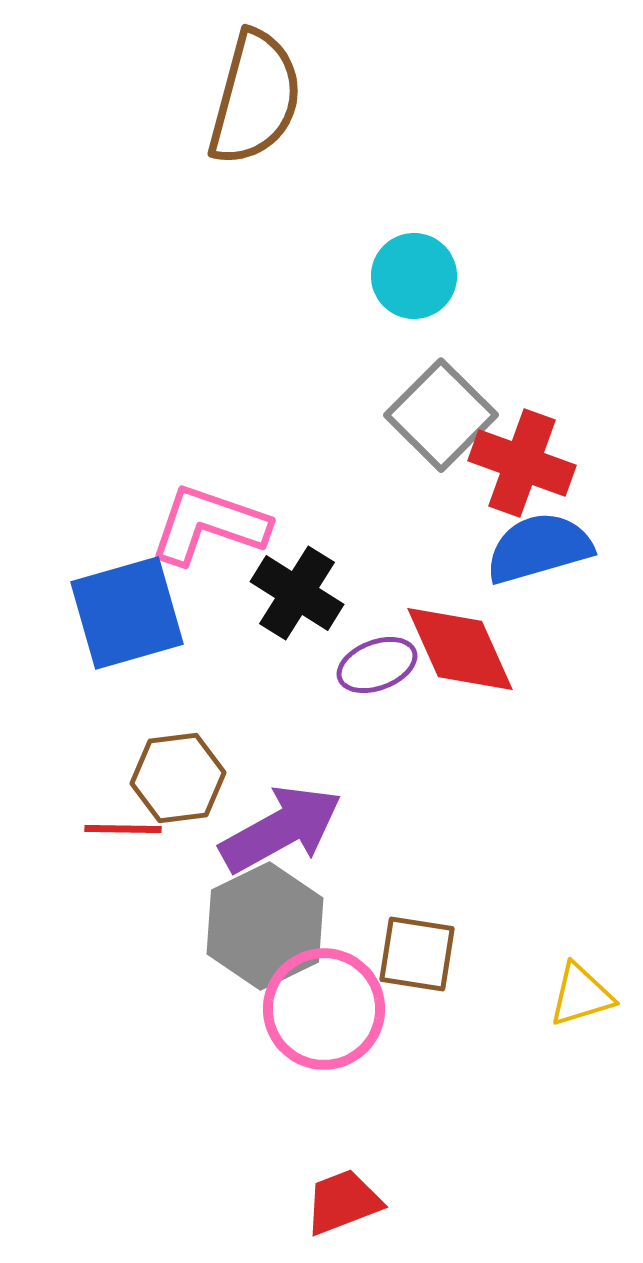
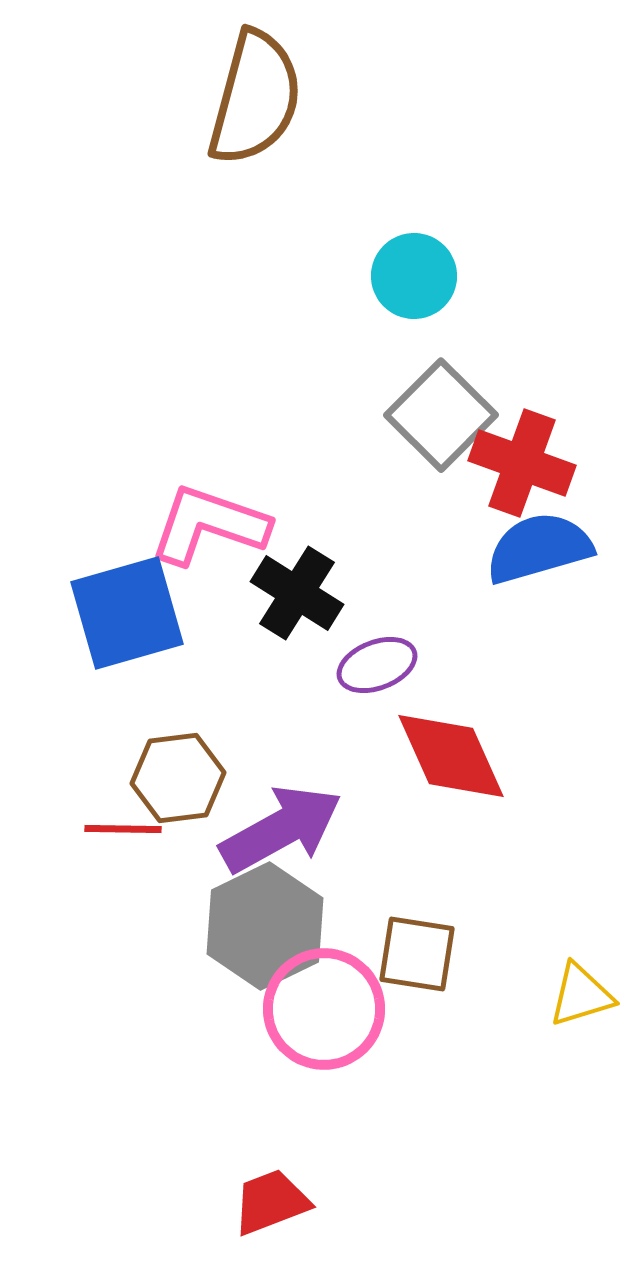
red diamond: moved 9 px left, 107 px down
red trapezoid: moved 72 px left
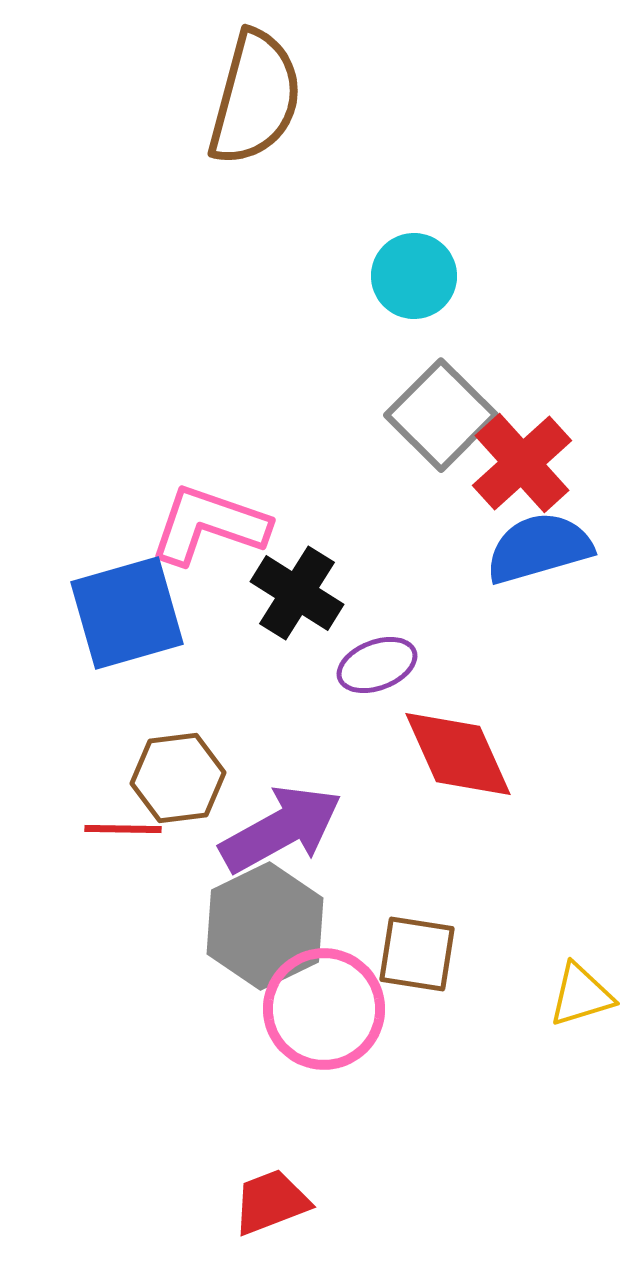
red cross: rotated 28 degrees clockwise
red diamond: moved 7 px right, 2 px up
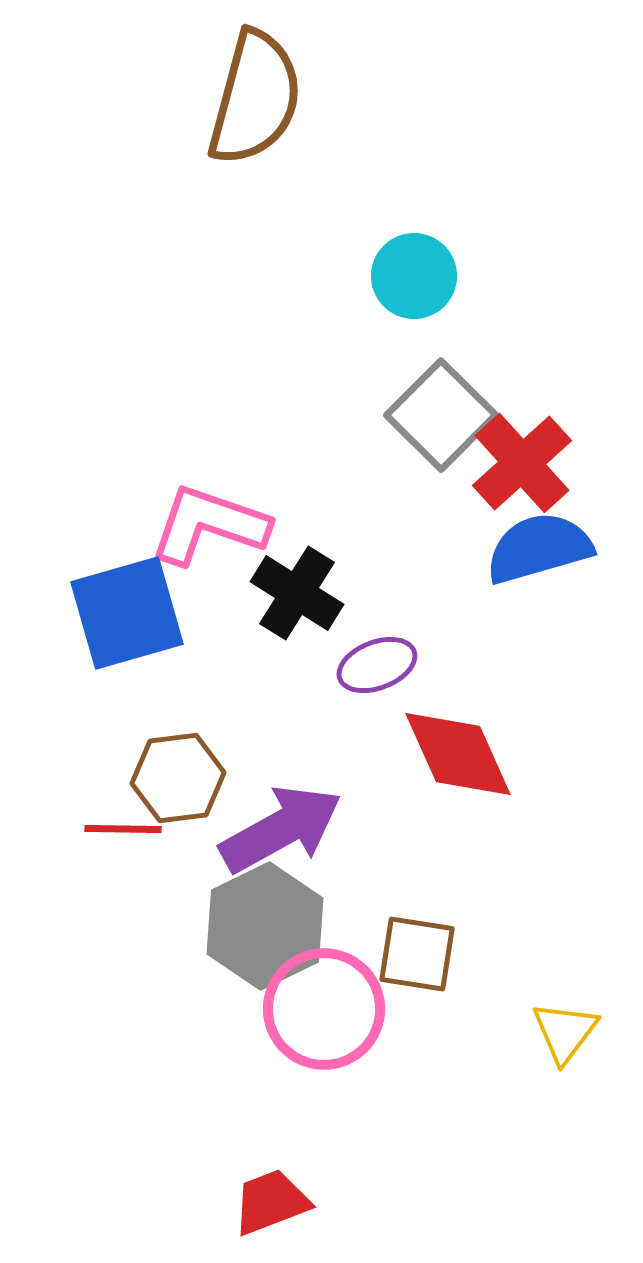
yellow triangle: moved 16 px left, 37 px down; rotated 36 degrees counterclockwise
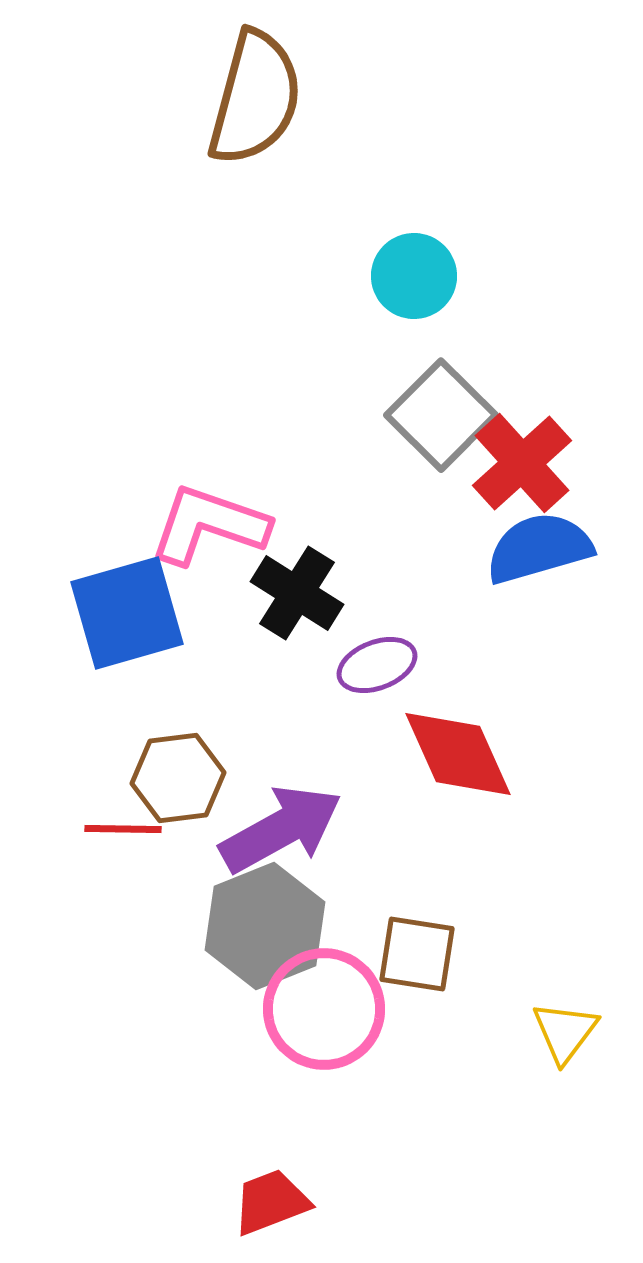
gray hexagon: rotated 4 degrees clockwise
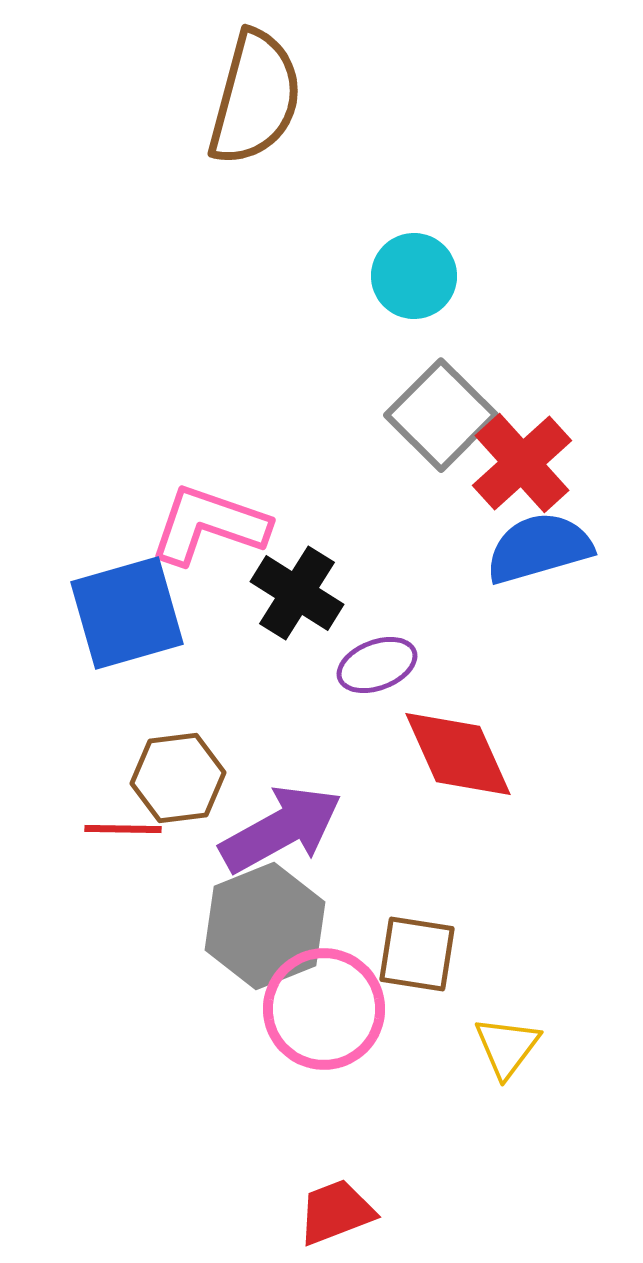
yellow triangle: moved 58 px left, 15 px down
red trapezoid: moved 65 px right, 10 px down
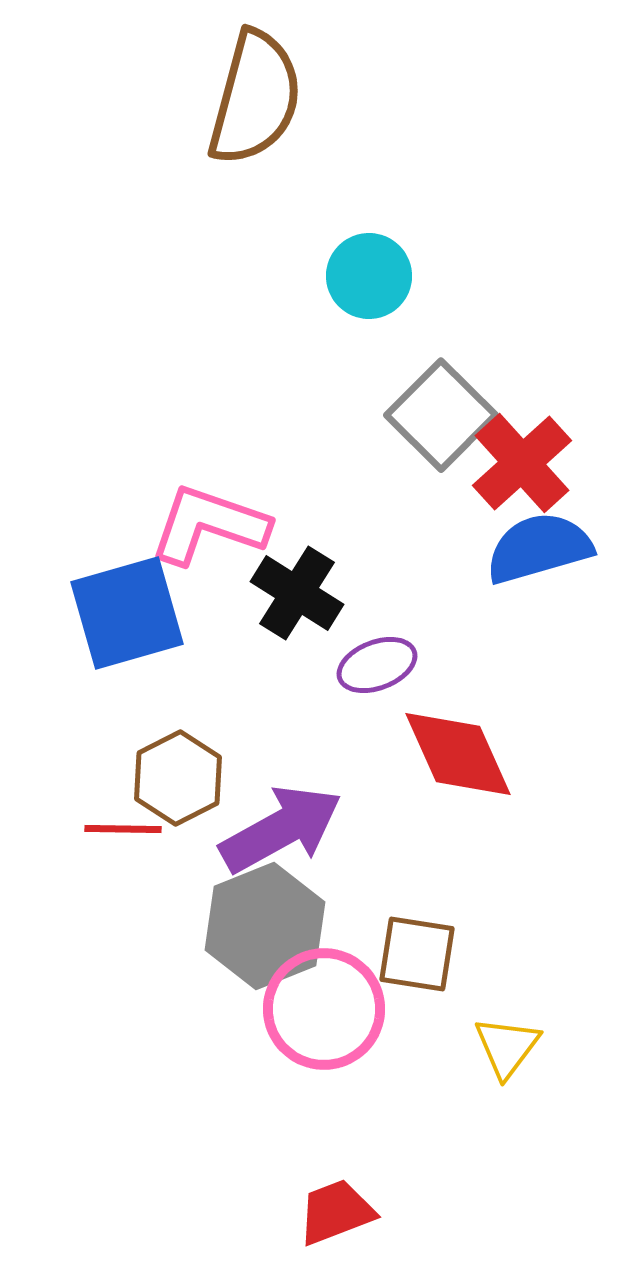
cyan circle: moved 45 px left
brown hexagon: rotated 20 degrees counterclockwise
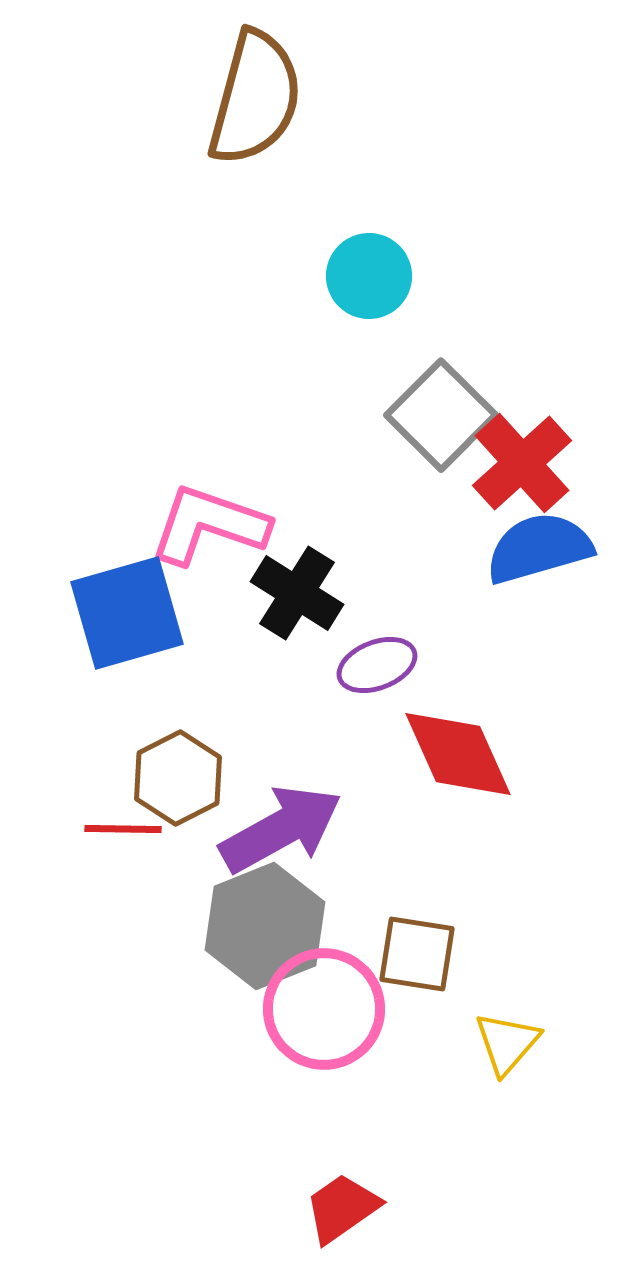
yellow triangle: moved 4 px up; rotated 4 degrees clockwise
red trapezoid: moved 6 px right, 4 px up; rotated 14 degrees counterclockwise
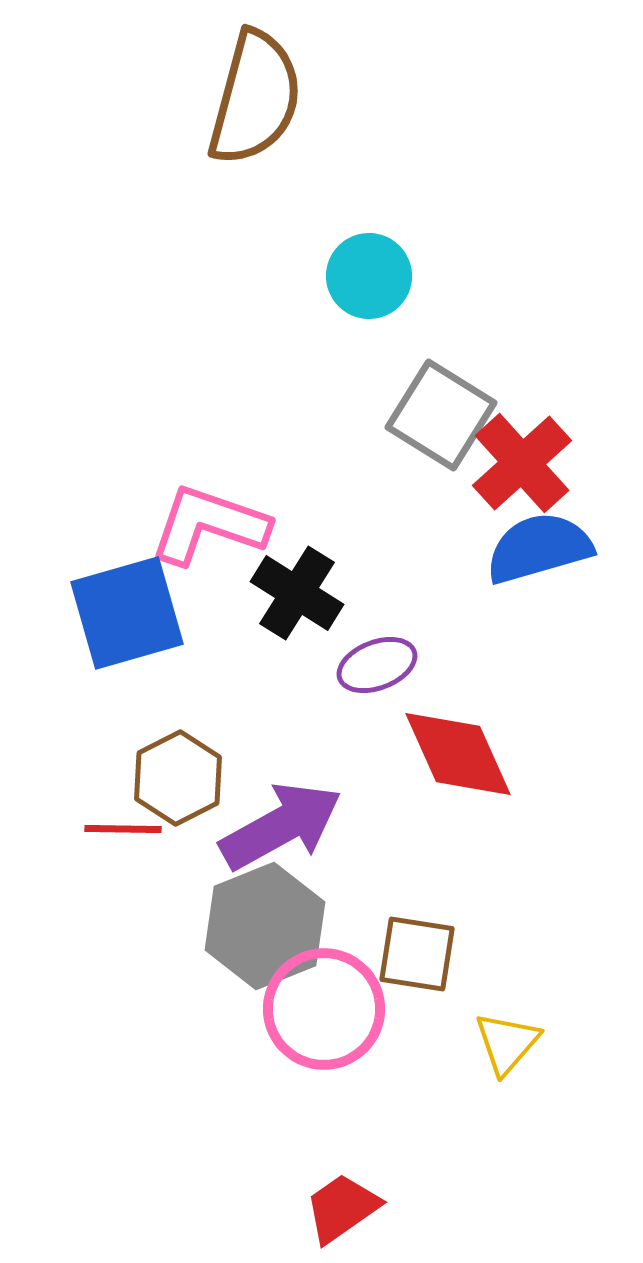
gray square: rotated 13 degrees counterclockwise
purple arrow: moved 3 px up
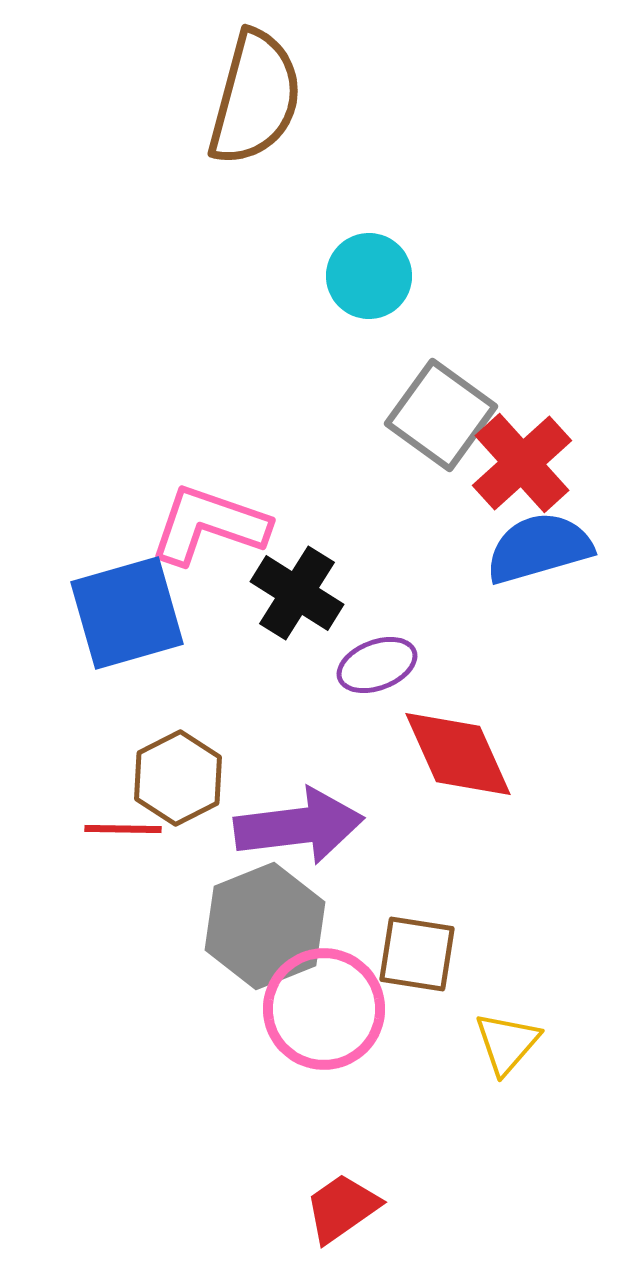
gray square: rotated 4 degrees clockwise
purple arrow: moved 18 px right; rotated 22 degrees clockwise
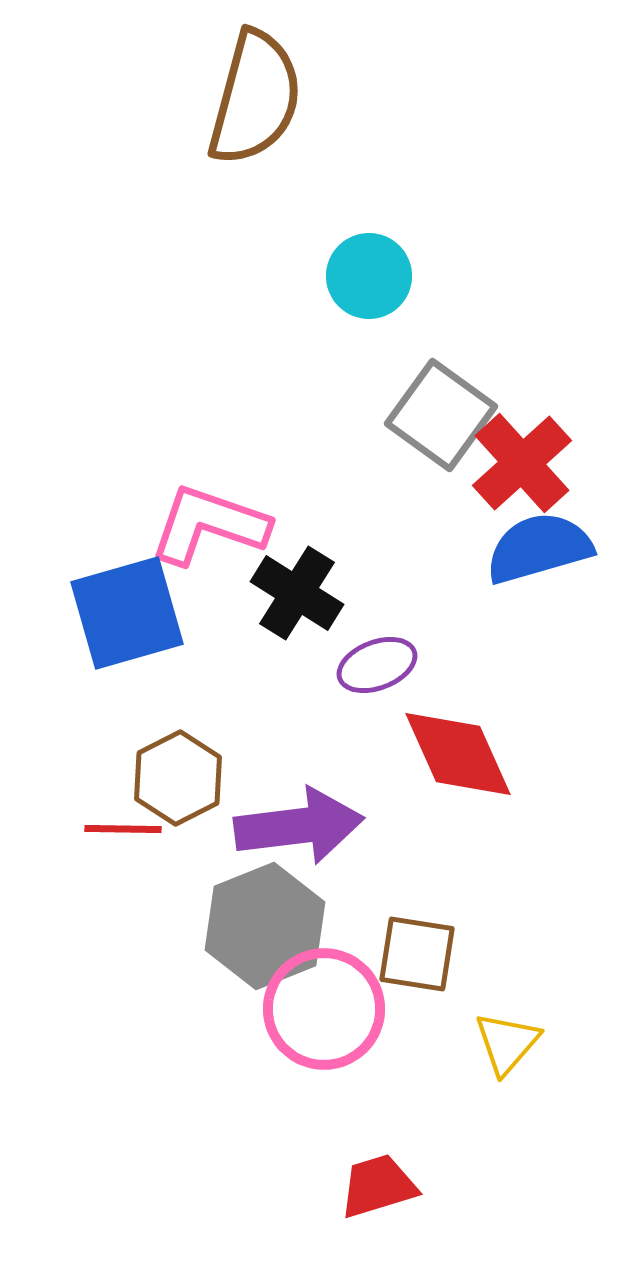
red trapezoid: moved 36 px right, 22 px up; rotated 18 degrees clockwise
